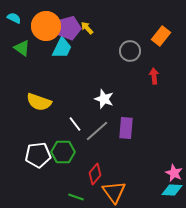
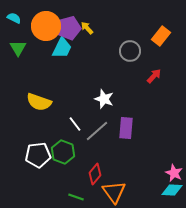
green triangle: moved 4 px left; rotated 24 degrees clockwise
red arrow: rotated 49 degrees clockwise
green hexagon: rotated 20 degrees clockwise
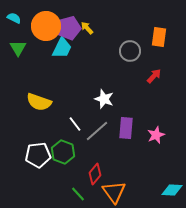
orange rectangle: moved 2 px left, 1 px down; rotated 30 degrees counterclockwise
pink star: moved 18 px left, 38 px up; rotated 24 degrees clockwise
green line: moved 2 px right, 3 px up; rotated 28 degrees clockwise
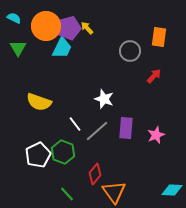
white pentagon: rotated 20 degrees counterclockwise
green line: moved 11 px left
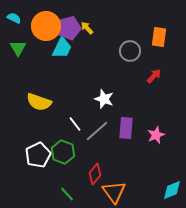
cyan diamond: rotated 25 degrees counterclockwise
